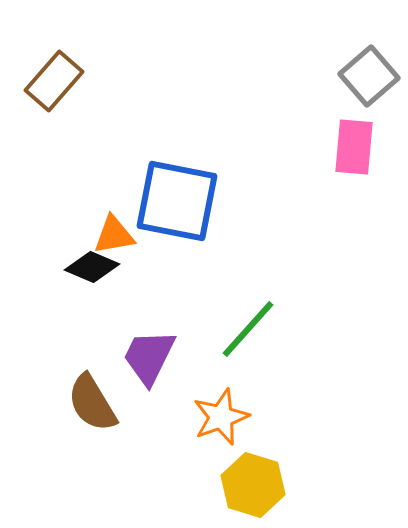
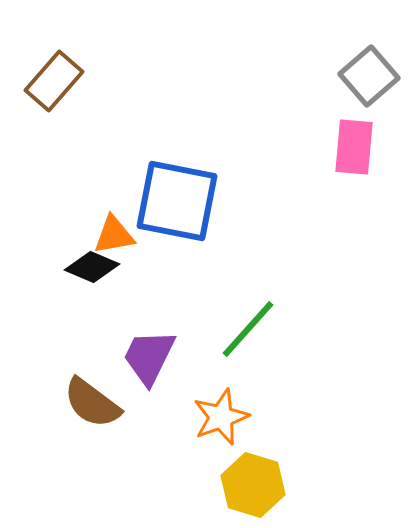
brown semicircle: rotated 22 degrees counterclockwise
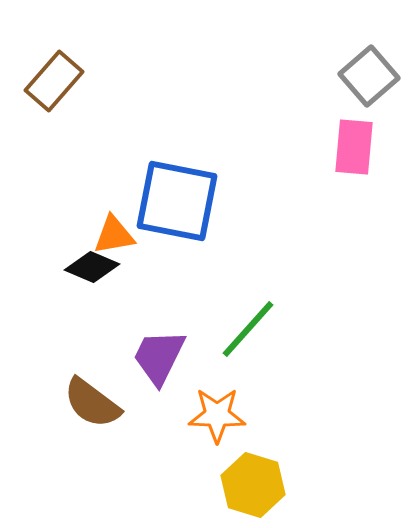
purple trapezoid: moved 10 px right
orange star: moved 4 px left, 2 px up; rotated 22 degrees clockwise
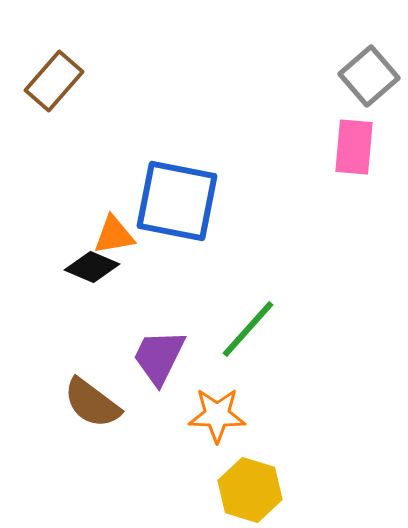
yellow hexagon: moved 3 px left, 5 px down
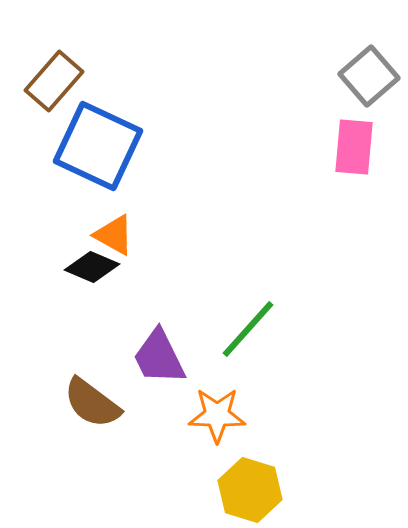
blue square: moved 79 px left, 55 px up; rotated 14 degrees clockwise
orange triangle: rotated 39 degrees clockwise
purple trapezoid: rotated 52 degrees counterclockwise
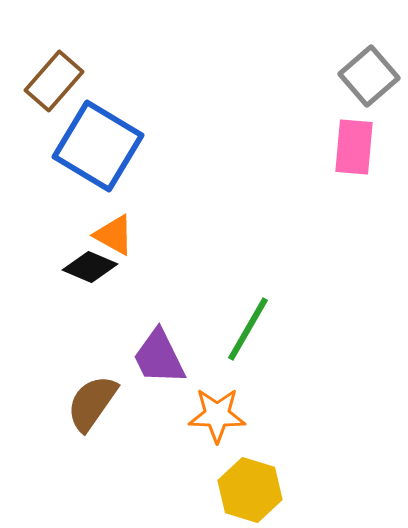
blue square: rotated 6 degrees clockwise
black diamond: moved 2 px left
green line: rotated 12 degrees counterclockwise
brown semicircle: rotated 88 degrees clockwise
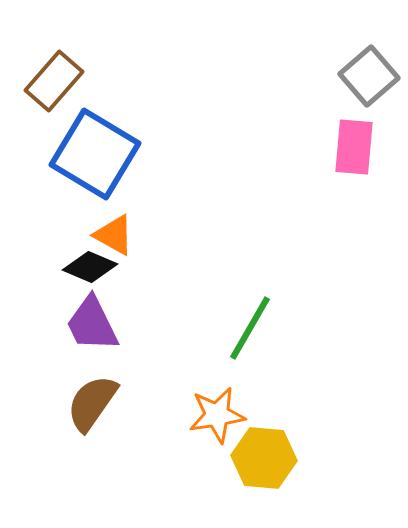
blue square: moved 3 px left, 8 px down
green line: moved 2 px right, 1 px up
purple trapezoid: moved 67 px left, 33 px up
orange star: rotated 10 degrees counterclockwise
yellow hexagon: moved 14 px right, 32 px up; rotated 12 degrees counterclockwise
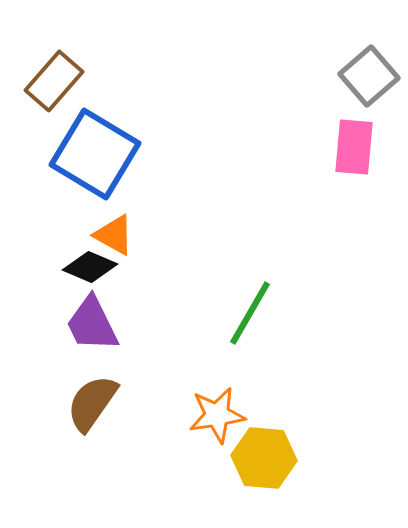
green line: moved 15 px up
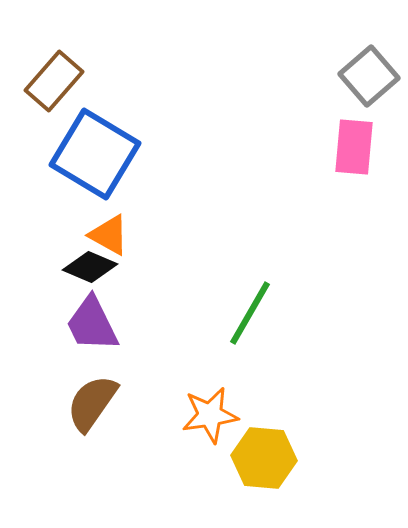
orange triangle: moved 5 px left
orange star: moved 7 px left
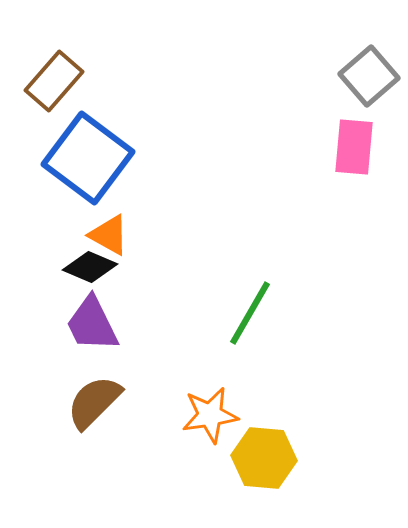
blue square: moved 7 px left, 4 px down; rotated 6 degrees clockwise
brown semicircle: moved 2 px right, 1 px up; rotated 10 degrees clockwise
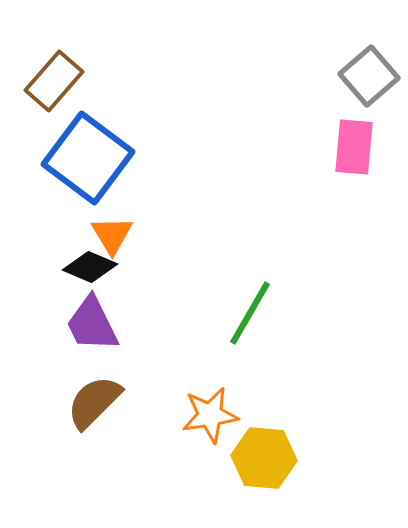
orange triangle: moved 3 px right; rotated 30 degrees clockwise
